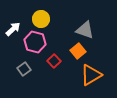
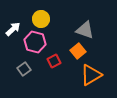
red square: rotated 16 degrees clockwise
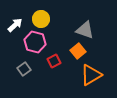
white arrow: moved 2 px right, 4 px up
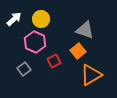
white arrow: moved 1 px left, 6 px up
pink hexagon: rotated 10 degrees clockwise
